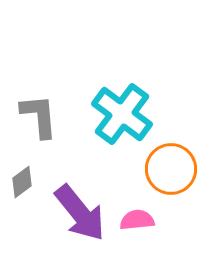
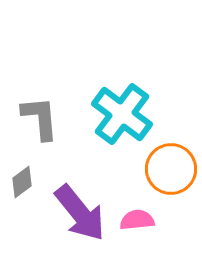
gray L-shape: moved 1 px right, 2 px down
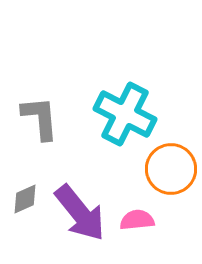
cyan cross: moved 3 px right; rotated 10 degrees counterclockwise
gray diamond: moved 3 px right, 17 px down; rotated 12 degrees clockwise
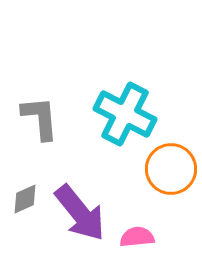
pink semicircle: moved 17 px down
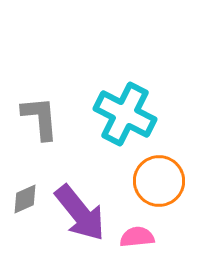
orange circle: moved 12 px left, 12 px down
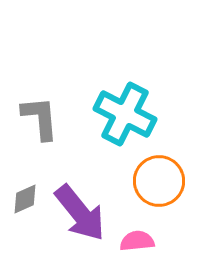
pink semicircle: moved 4 px down
